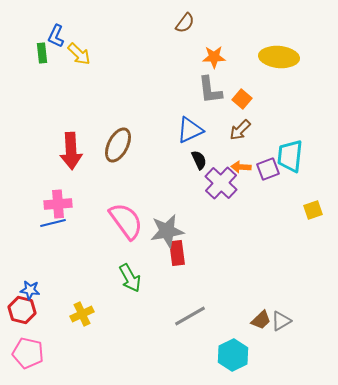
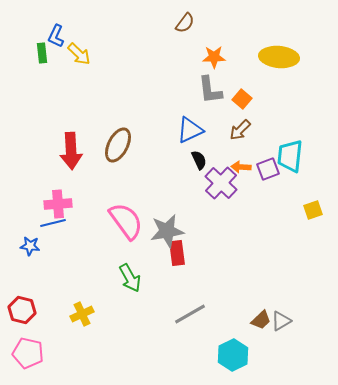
blue star: moved 44 px up
gray line: moved 2 px up
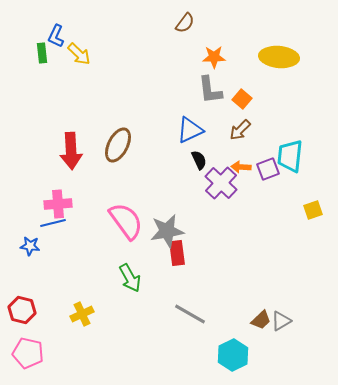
gray line: rotated 60 degrees clockwise
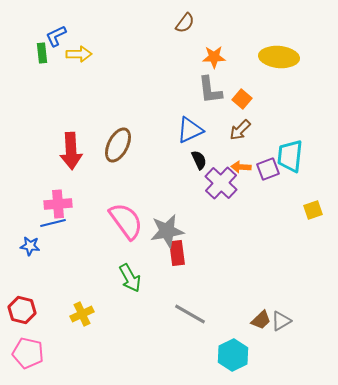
blue L-shape: rotated 40 degrees clockwise
yellow arrow: rotated 45 degrees counterclockwise
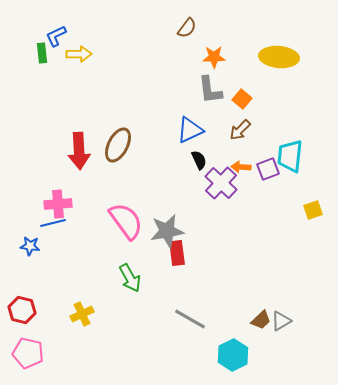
brown semicircle: moved 2 px right, 5 px down
red arrow: moved 8 px right
gray line: moved 5 px down
